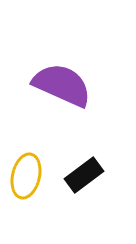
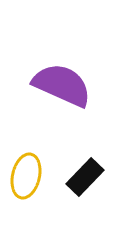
black rectangle: moved 1 px right, 2 px down; rotated 9 degrees counterclockwise
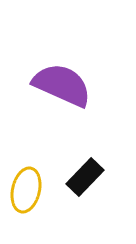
yellow ellipse: moved 14 px down
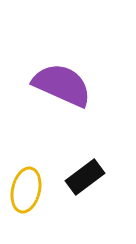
black rectangle: rotated 9 degrees clockwise
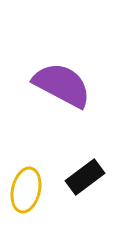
purple semicircle: rotated 4 degrees clockwise
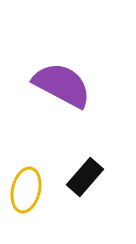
black rectangle: rotated 12 degrees counterclockwise
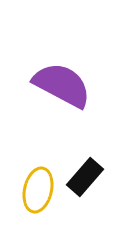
yellow ellipse: moved 12 px right
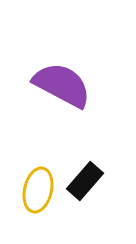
black rectangle: moved 4 px down
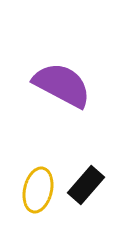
black rectangle: moved 1 px right, 4 px down
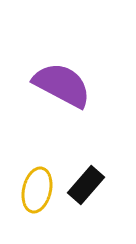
yellow ellipse: moved 1 px left
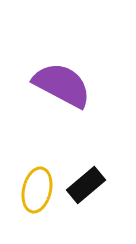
black rectangle: rotated 9 degrees clockwise
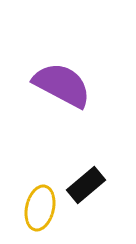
yellow ellipse: moved 3 px right, 18 px down
